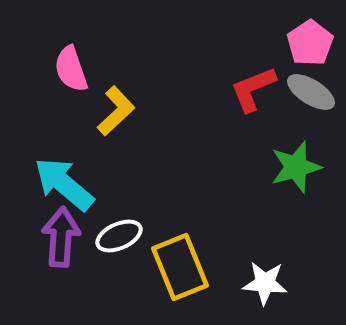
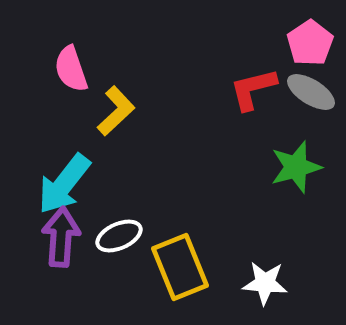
red L-shape: rotated 8 degrees clockwise
cyan arrow: rotated 92 degrees counterclockwise
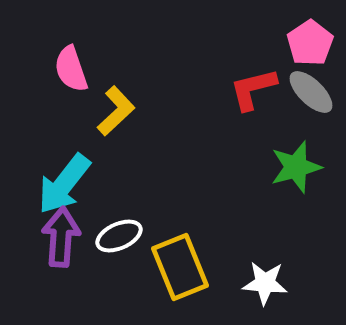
gray ellipse: rotated 12 degrees clockwise
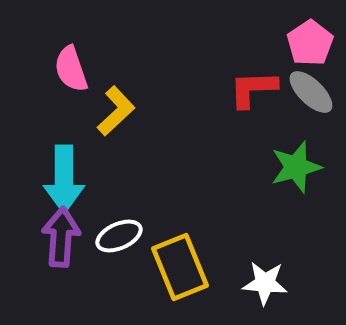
red L-shape: rotated 12 degrees clockwise
cyan arrow: moved 5 px up; rotated 38 degrees counterclockwise
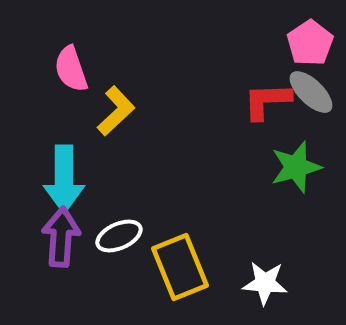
red L-shape: moved 14 px right, 12 px down
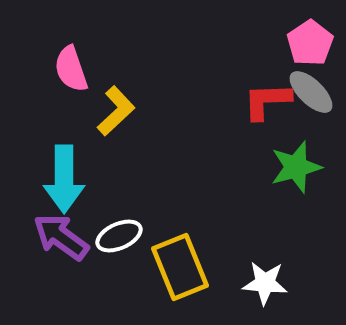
purple arrow: rotated 58 degrees counterclockwise
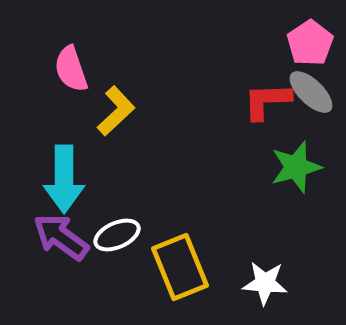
white ellipse: moved 2 px left, 1 px up
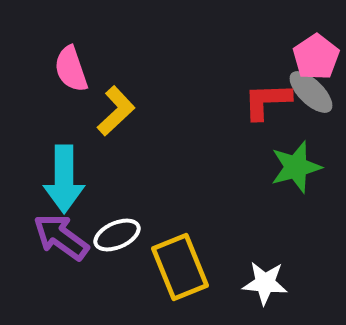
pink pentagon: moved 6 px right, 14 px down
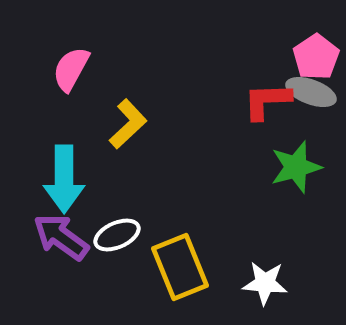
pink semicircle: rotated 48 degrees clockwise
gray ellipse: rotated 24 degrees counterclockwise
yellow L-shape: moved 12 px right, 13 px down
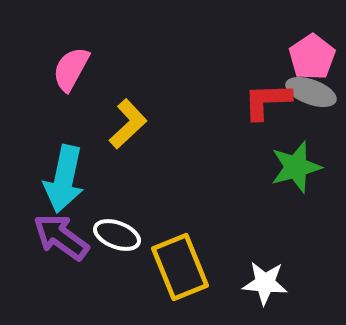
pink pentagon: moved 4 px left
cyan arrow: rotated 12 degrees clockwise
white ellipse: rotated 45 degrees clockwise
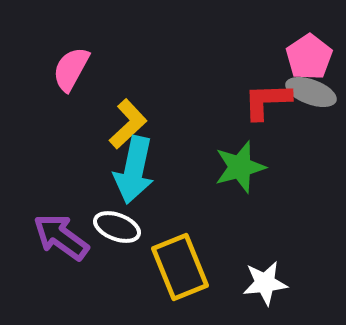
pink pentagon: moved 3 px left
green star: moved 56 px left
cyan arrow: moved 70 px right, 9 px up
white ellipse: moved 8 px up
white star: rotated 12 degrees counterclockwise
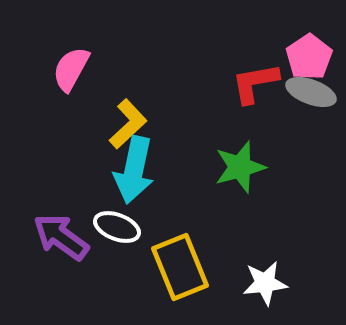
red L-shape: moved 12 px left, 18 px up; rotated 8 degrees counterclockwise
